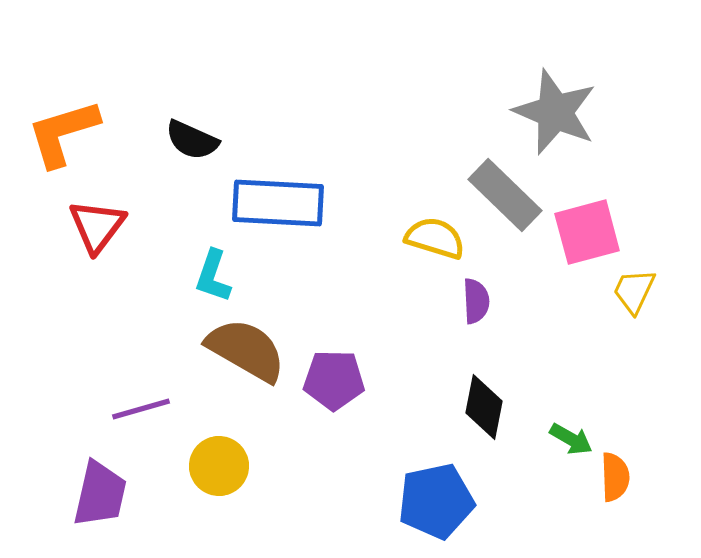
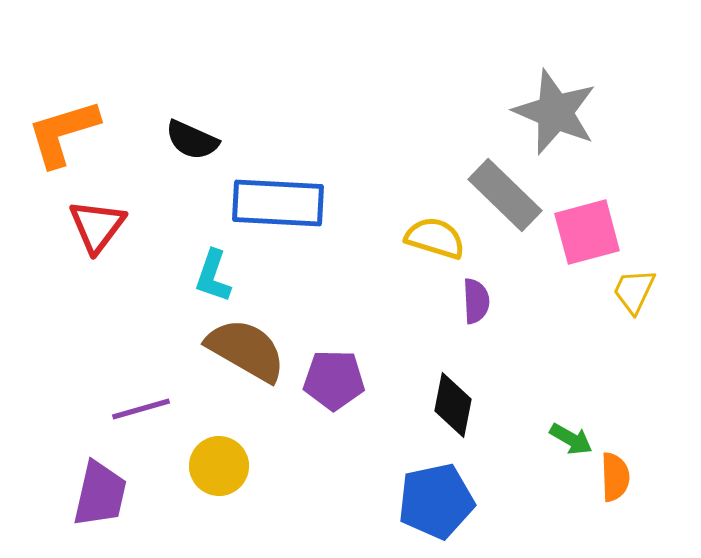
black diamond: moved 31 px left, 2 px up
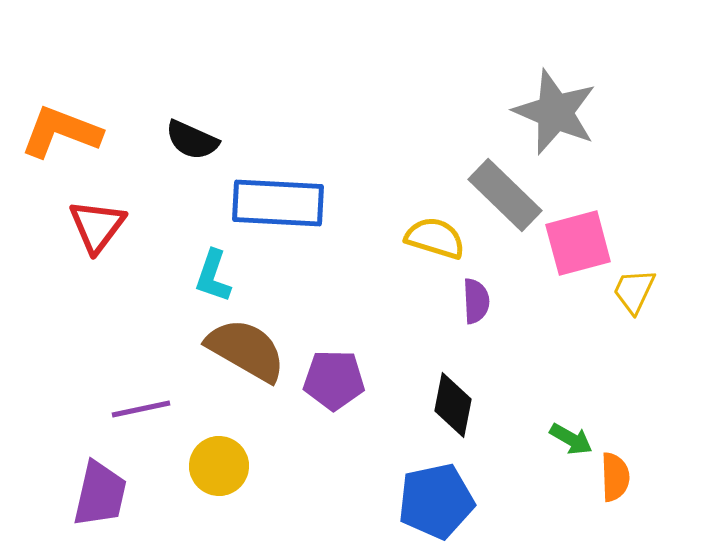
orange L-shape: moved 2 px left, 1 px up; rotated 38 degrees clockwise
pink square: moved 9 px left, 11 px down
purple line: rotated 4 degrees clockwise
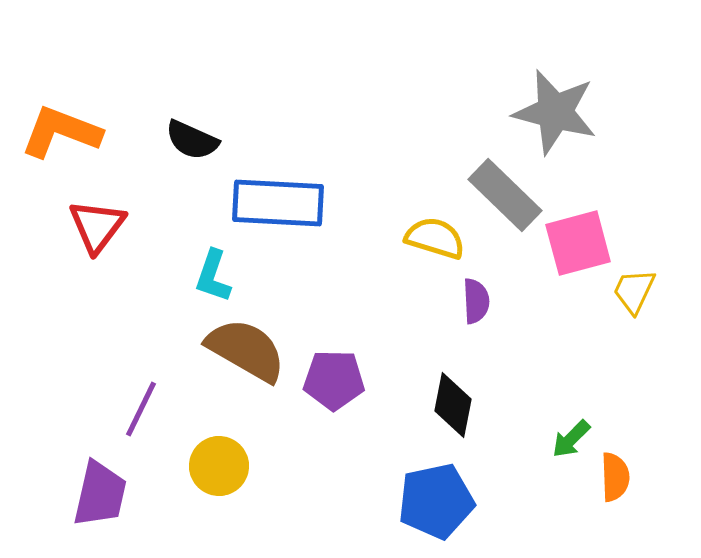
gray star: rotated 8 degrees counterclockwise
purple line: rotated 52 degrees counterclockwise
green arrow: rotated 105 degrees clockwise
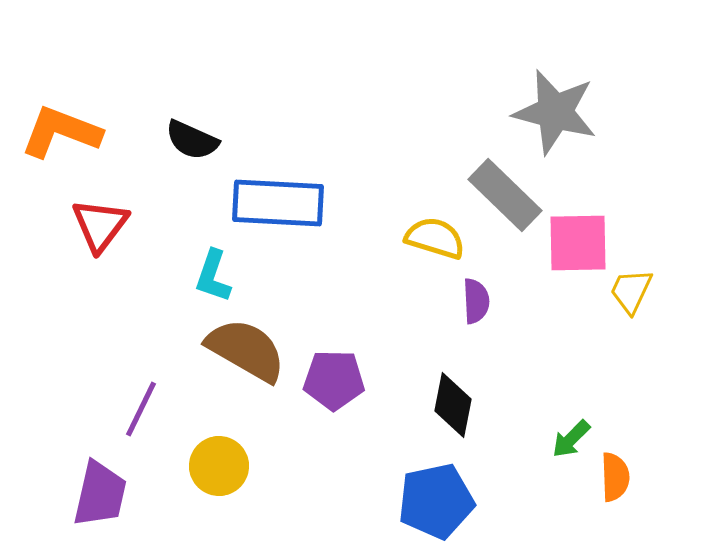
red triangle: moved 3 px right, 1 px up
pink square: rotated 14 degrees clockwise
yellow trapezoid: moved 3 px left
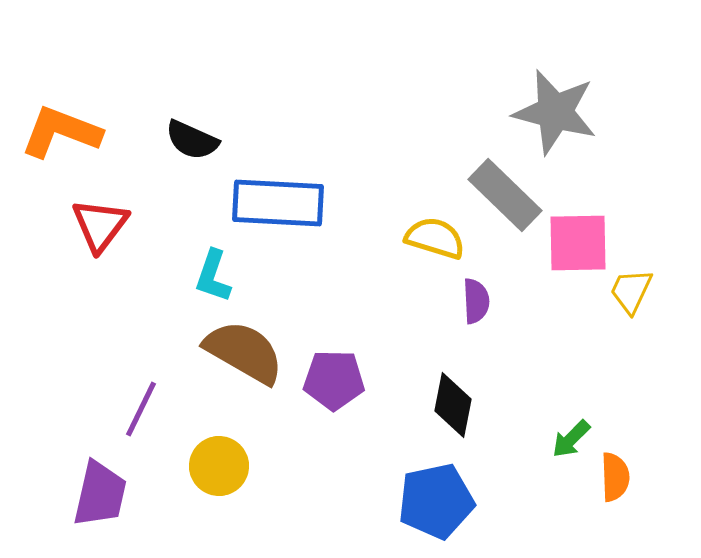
brown semicircle: moved 2 px left, 2 px down
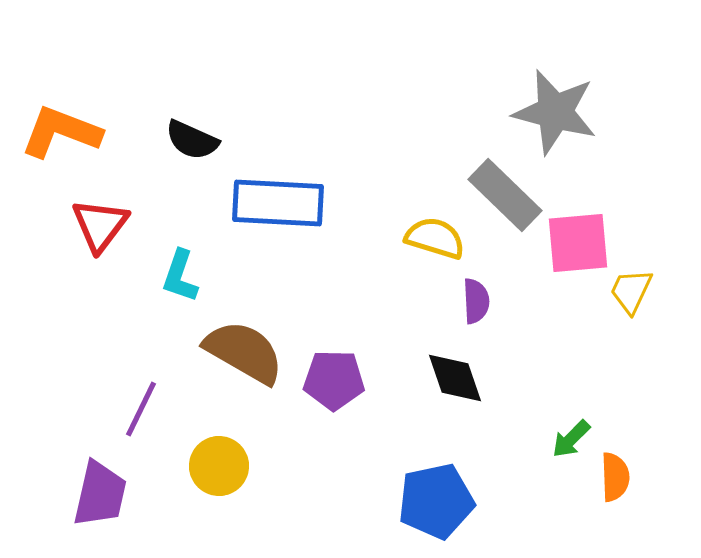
pink square: rotated 4 degrees counterclockwise
cyan L-shape: moved 33 px left
black diamond: moved 2 px right, 27 px up; rotated 30 degrees counterclockwise
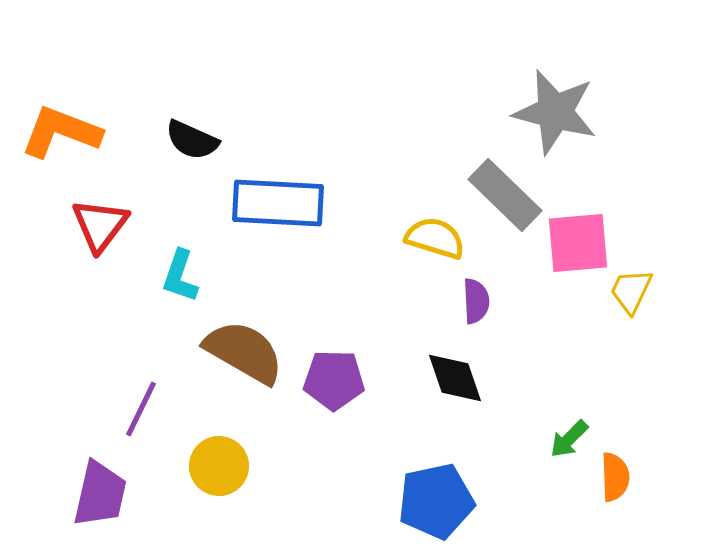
green arrow: moved 2 px left
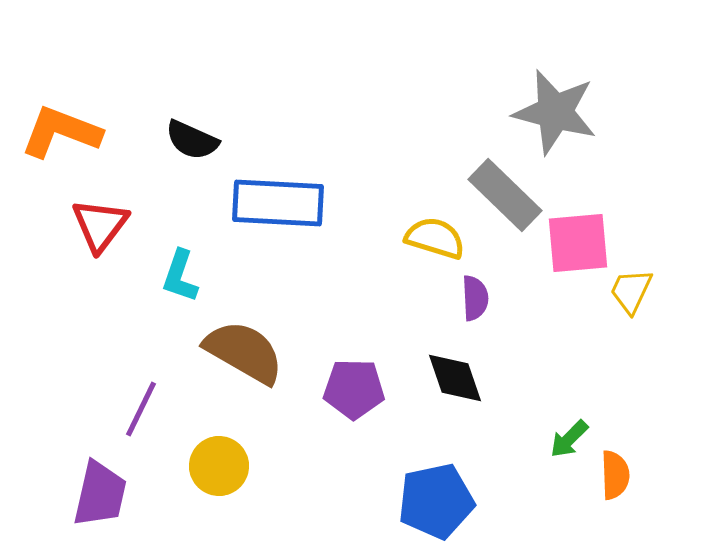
purple semicircle: moved 1 px left, 3 px up
purple pentagon: moved 20 px right, 9 px down
orange semicircle: moved 2 px up
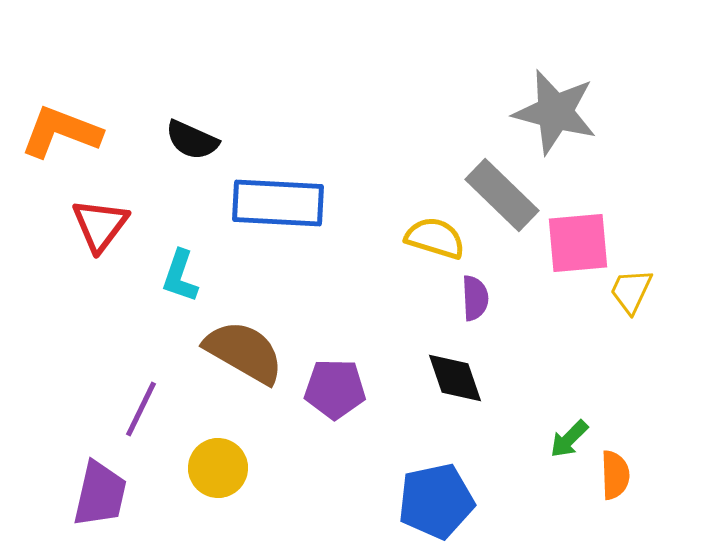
gray rectangle: moved 3 px left
purple pentagon: moved 19 px left
yellow circle: moved 1 px left, 2 px down
